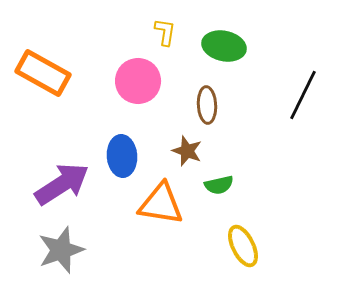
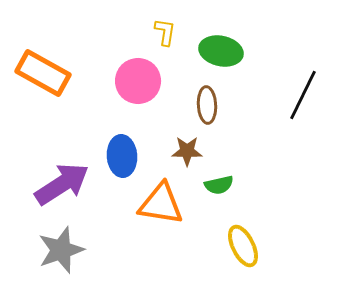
green ellipse: moved 3 px left, 5 px down
brown star: rotated 20 degrees counterclockwise
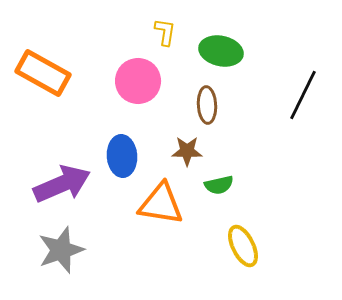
purple arrow: rotated 10 degrees clockwise
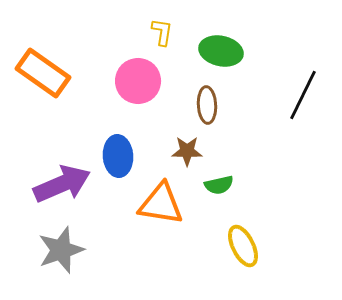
yellow L-shape: moved 3 px left
orange rectangle: rotated 6 degrees clockwise
blue ellipse: moved 4 px left
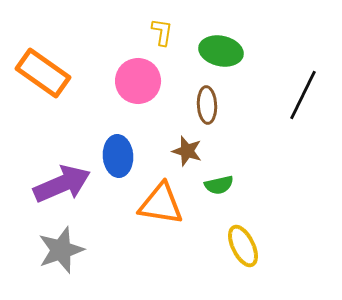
brown star: rotated 16 degrees clockwise
